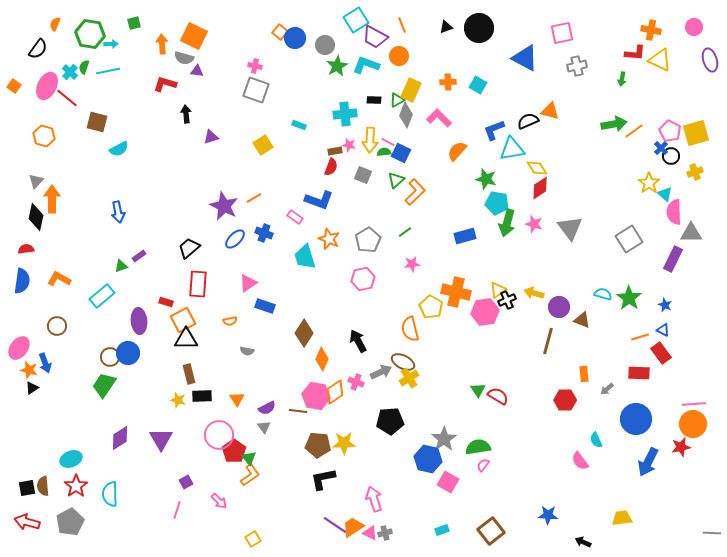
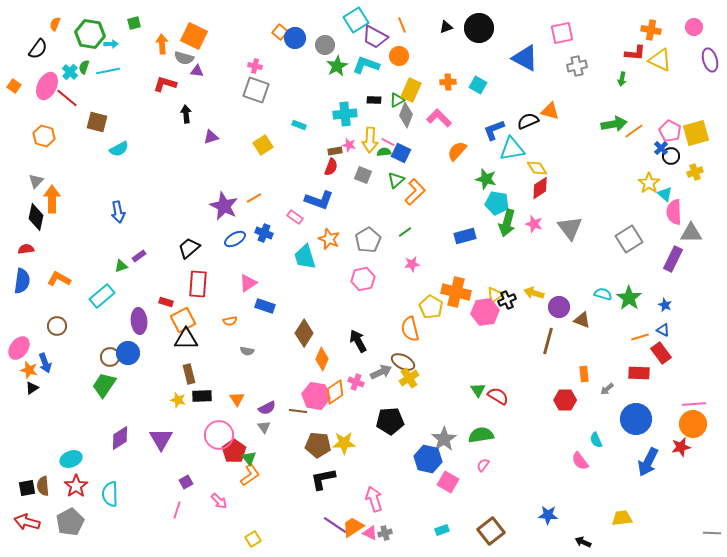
blue ellipse at (235, 239): rotated 15 degrees clockwise
yellow triangle at (498, 290): moved 3 px left, 5 px down
green semicircle at (478, 447): moved 3 px right, 12 px up
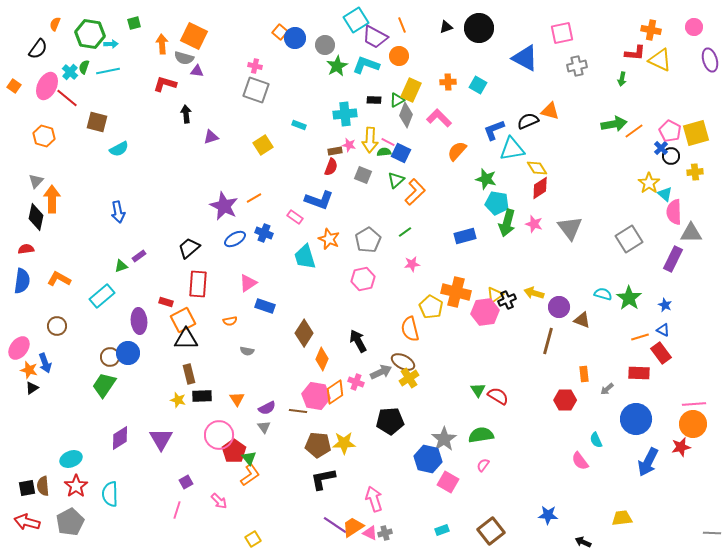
yellow cross at (695, 172): rotated 14 degrees clockwise
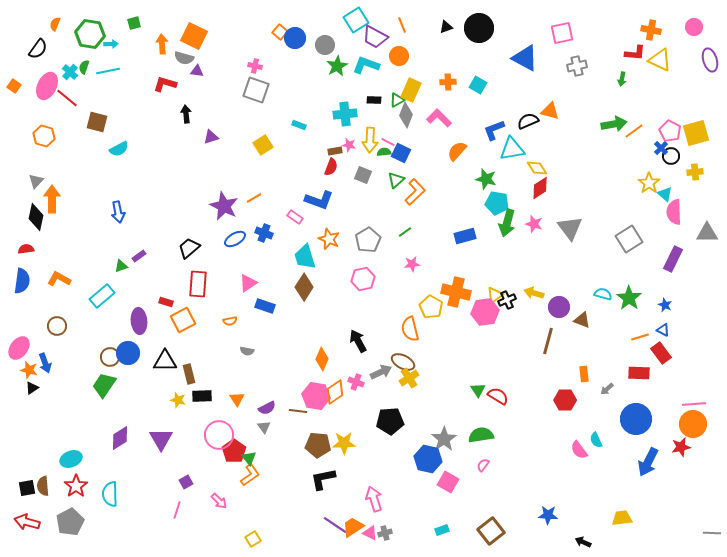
gray triangle at (691, 233): moved 16 px right
brown diamond at (304, 333): moved 46 px up
black triangle at (186, 339): moved 21 px left, 22 px down
pink semicircle at (580, 461): moved 1 px left, 11 px up
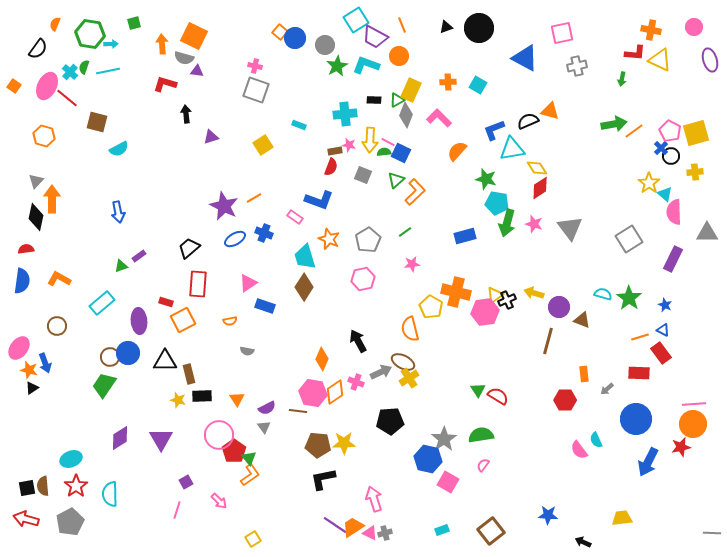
cyan rectangle at (102, 296): moved 7 px down
pink hexagon at (316, 396): moved 3 px left, 3 px up
red arrow at (27, 522): moved 1 px left, 3 px up
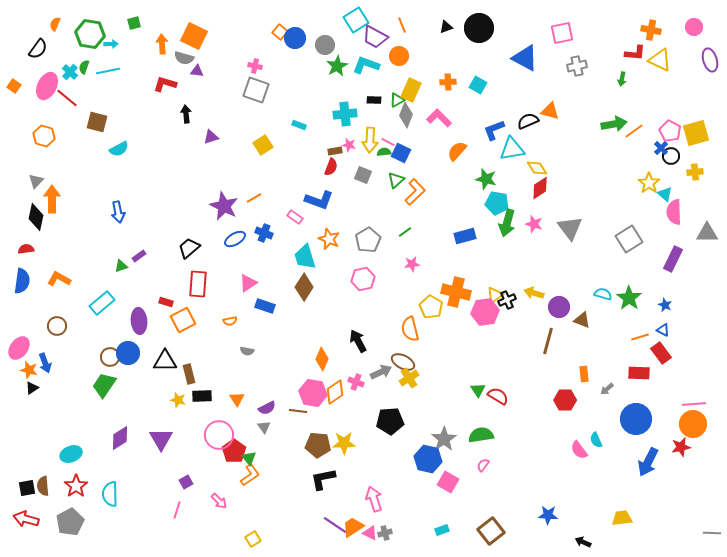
cyan ellipse at (71, 459): moved 5 px up
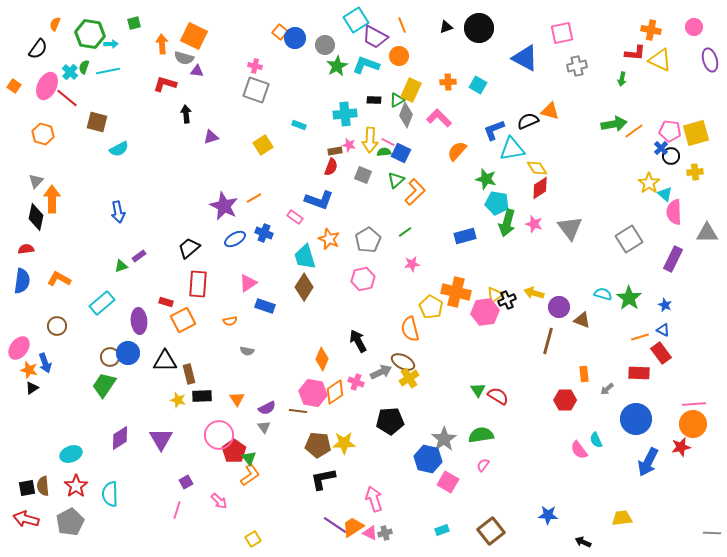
pink pentagon at (670, 131): rotated 20 degrees counterclockwise
orange hexagon at (44, 136): moved 1 px left, 2 px up
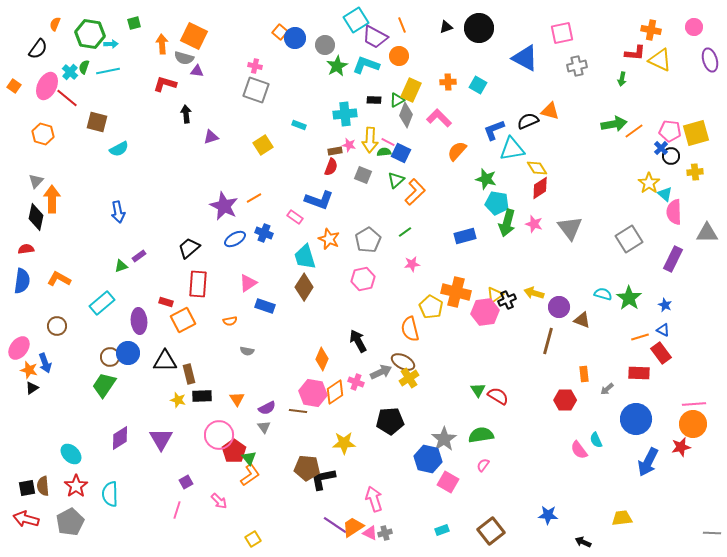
brown pentagon at (318, 445): moved 11 px left, 23 px down
cyan ellipse at (71, 454): rotated 65 degrees clockwise
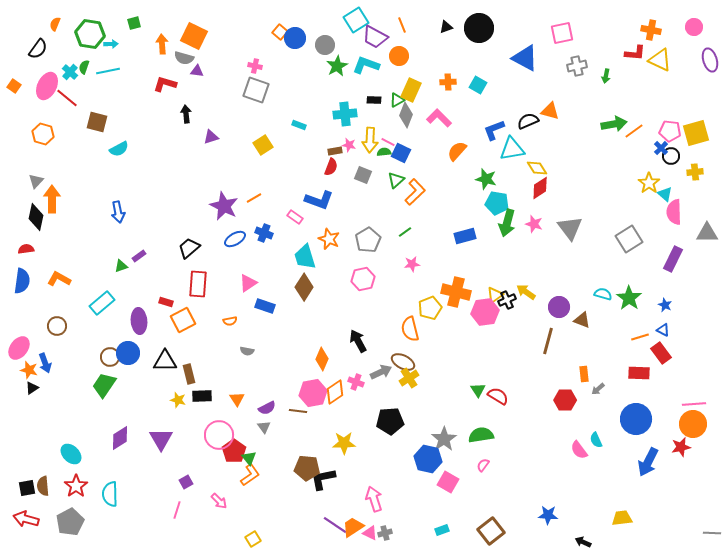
green arrow at (622, 79): moved 16 px left, 3 px up
yellow arrow at (534, 293): moved 8 px left, 1 px up; rotated 18 degrees clockwise
yellow pentagon at (431, 307): moved 1 px left, 1 px down; rotated 20 degrees clockwise
gray arrow at (607, 389): moved 9 px left
pink hexagon at (313, 393): rotated 20 degrees counterclockwise
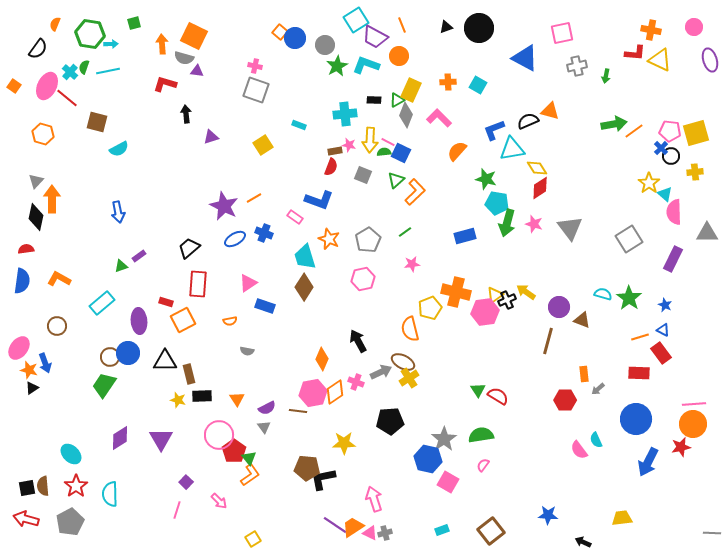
purple square at (186, 482): rotated 16 degrees counterclockwise
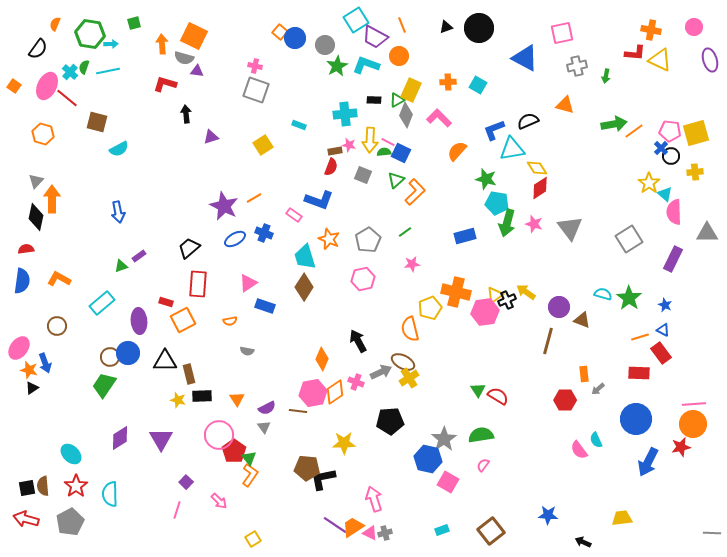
orange triangle at (550, 111): moved 15 px right, 6 px up
pink rectangle at (295, 217): moved 1 px left, 2 px up
orange L-shape at (250, 475): rotated 20 degrees counterclockwise
